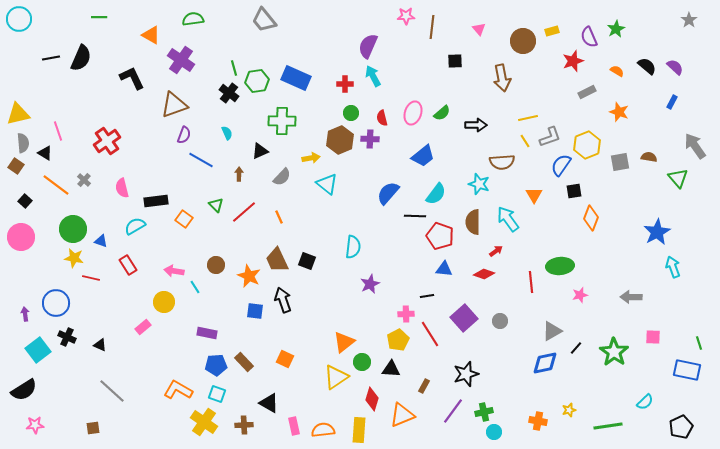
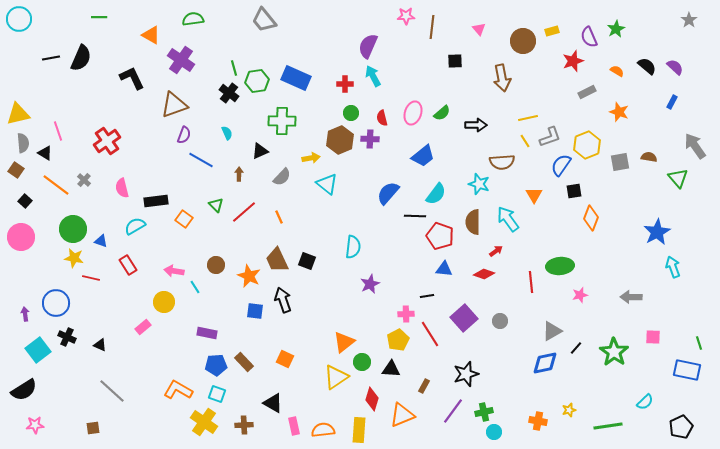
brown square at (16, 166): moved 4 px down
black triangle at (269, 403): moved 4 px right
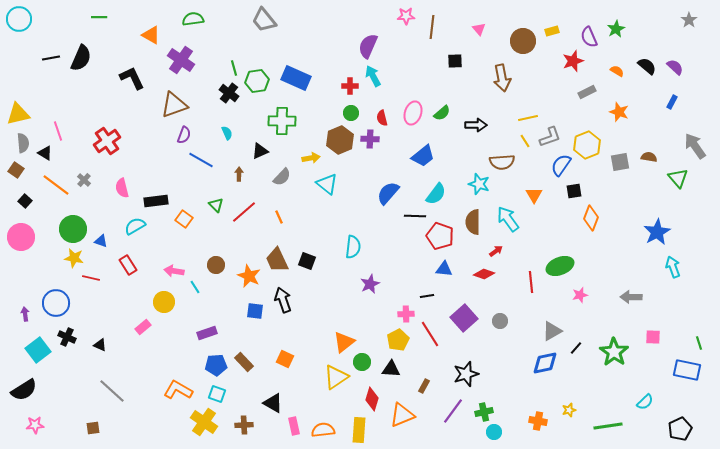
red cross at (345, 84): moved 5 px right, 2 px down
green ellipse at (560, 266): rotated 16 degrees counterclockwise
purple rectangle at (207, 333): rotated 30 degrees counterclockwise
black pentagon at (681, 427): moved 1 px left, 2 px down
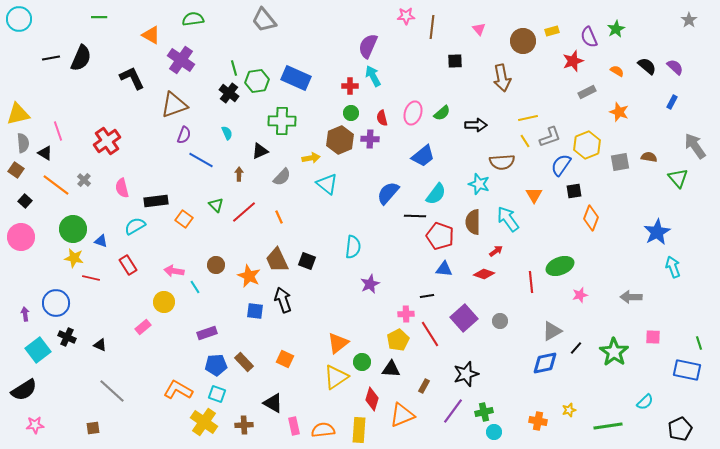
orange triangle at (344, 342): moved 6 px left, 1 px down
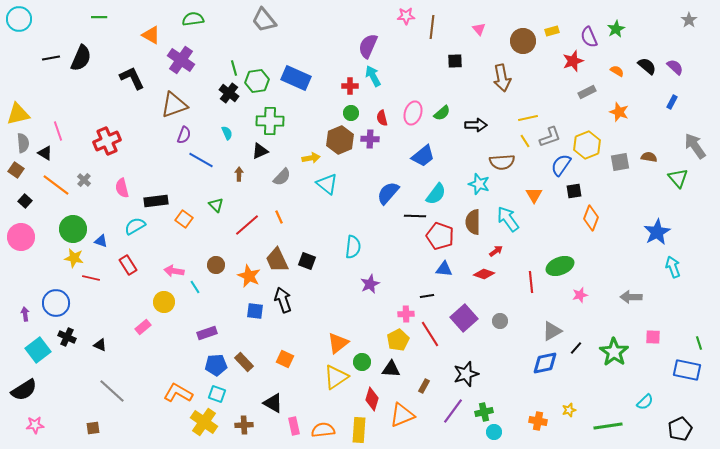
green cross at (282, 121): moved 12 px left
red cross at (107, 141): rotated 12 degrees clockwise
red line at (244, 212): moved 3 px right, 13 px down
orange L-shape at (178, 390): moved 3 px down
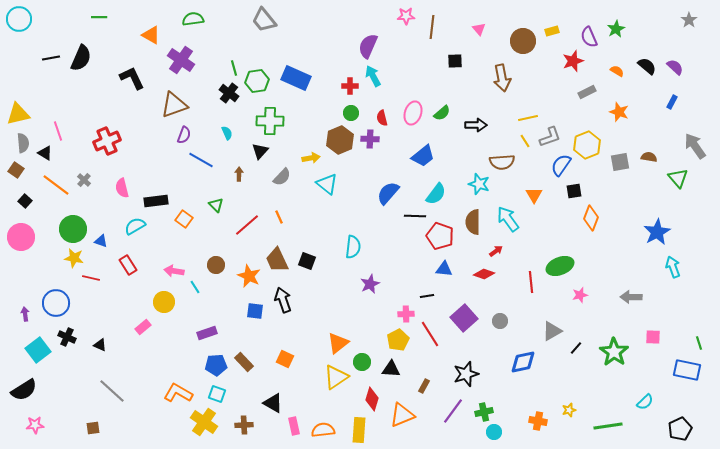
black triangle at (260, 151): rotated 24 degrees counterclockwise
blue diamond at (545, 363): moved 22 px left, 1 px up
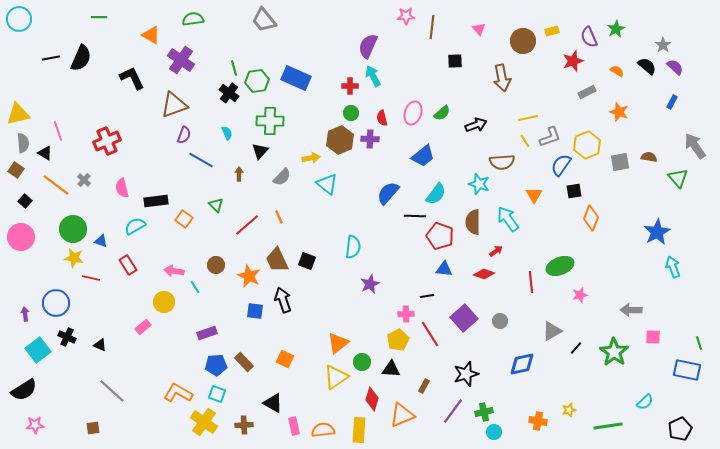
gray star at (689, 20): moved 26 px left, 25 px down
black arrow at (476, 125): rotated 20 degrees counterclockwise
gray arrow at (631, 297): moved 13 px down
blue diamond at (523, 362): moved 1 px left, 2 px down
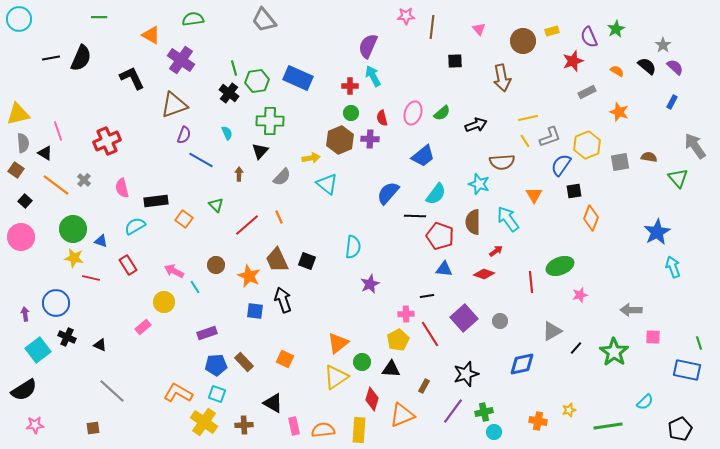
blue rectangle at (296, 78): moved 2 px right
pink arrow at (174, 271): rotated 18 degrees clockwise
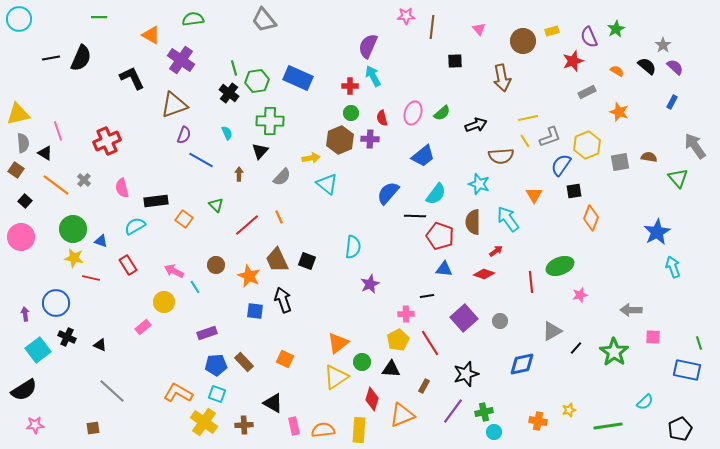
brown semicircle at (502, 162): moved 1 px left, 6 px up
red line at (430, 334): moved 9 px down
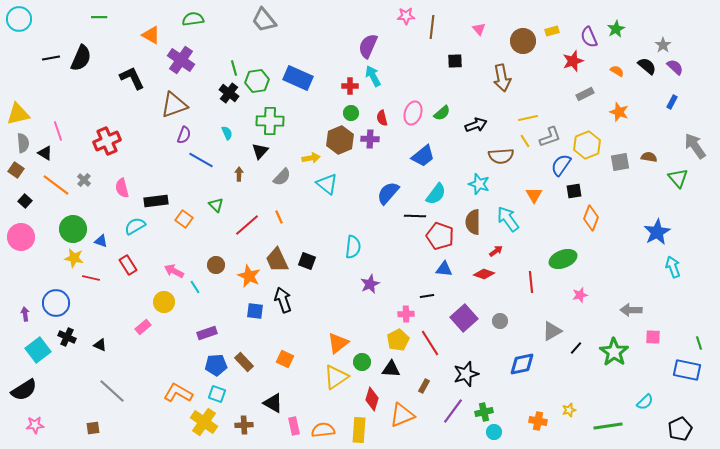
gray rectangle at (587, 92): moved 2 px left, 2 px down
green ellipse at (560, 266): moved 3 px right, 7 px up
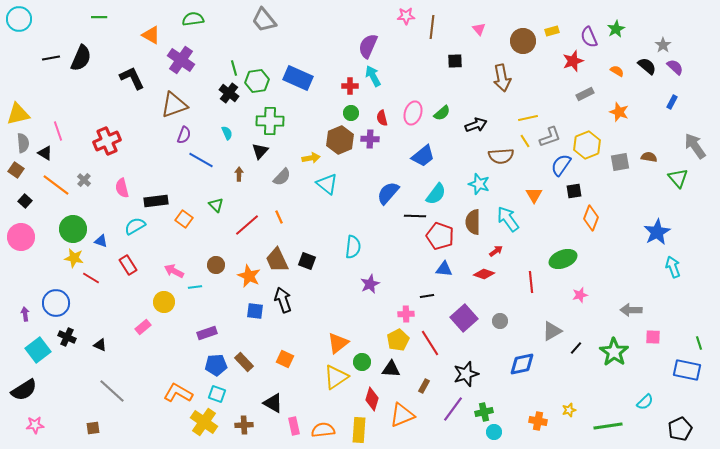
red line at (91, 278): rotated 18 degrees clockwise
cyan line at (195, 287): rotated 64 degrees counterclockwise
purple line at (453, 411): moved 2 px up
